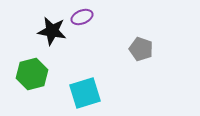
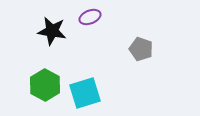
purple ellipse: moved 8 px right
green hexagon: moved 13 px right, 11 px down; rotated 16 degrees counterclockwise
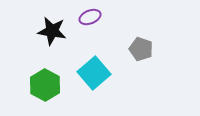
cyan square: moved 9 px right, 20 px up; rotated 24 degrees counterclockwise
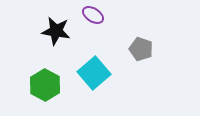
purple ellipse: moved 3 px right, 2 px up; rotated 55 degrees clockwise
black star: moved 4 px right
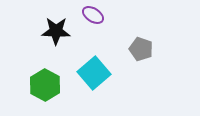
black star: rotated 8 degrees counterclockwise
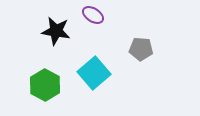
black star: rotated 8 degrees clockwise
gray pentagon: rotated 15 degrees counterclockwise
